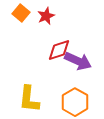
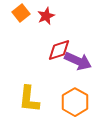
orange square: rotated 12 degrees clockwise
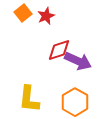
orange square: moved 2 px right
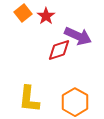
red star: rotated 12 degrees counterclockwise
purple arrow: moved 25 px up
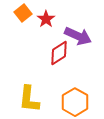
red star: moved 3 px down
red diamond: moved 3 px down; rotated 15 degrees counterclockwise
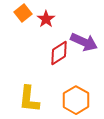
purple arrow: moved 6 px right, 6 px down
orange hexagon: moved 1 px right, 2 px up
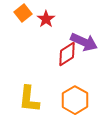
red diamond: moved 8 px right, 1 px down
orange hexagon: moved 1 px left
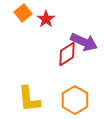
yellow L-shape: rotated 12 degrees counterclockwise
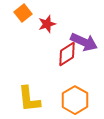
red star: moved 1 px right, 5 px down; rotated 18 degrees clockwise
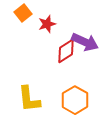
purple arrow: moved 1 px right
red diamond: moved 1 px left, 3 px up
